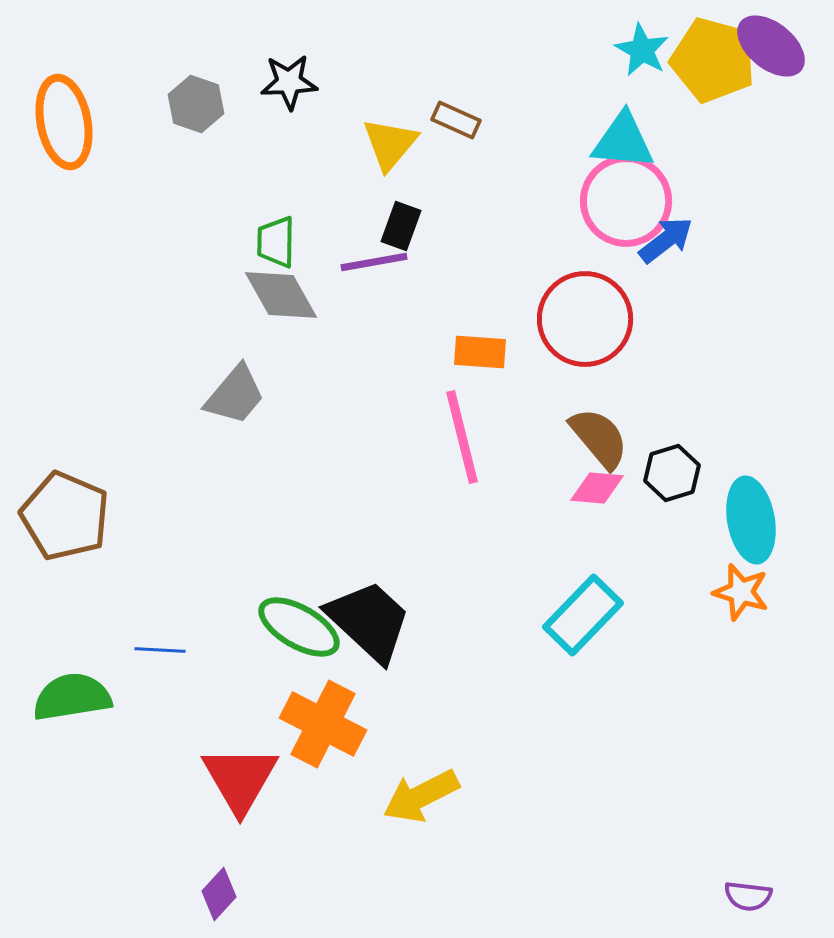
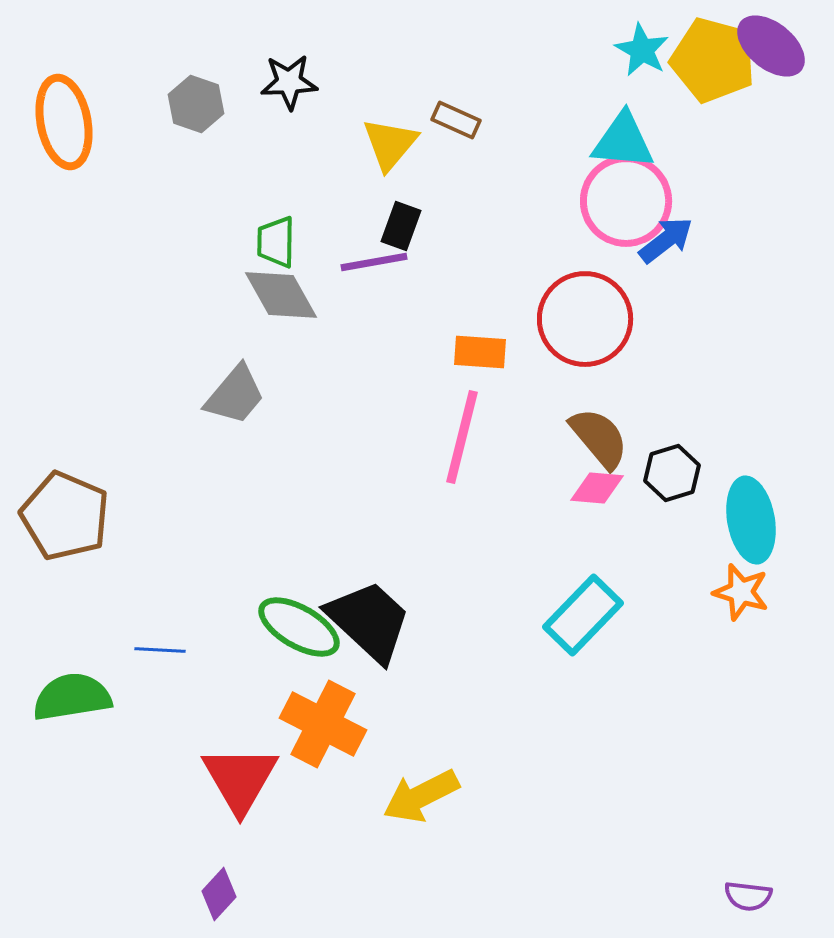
pink line: rotated 28 degrees clockwise
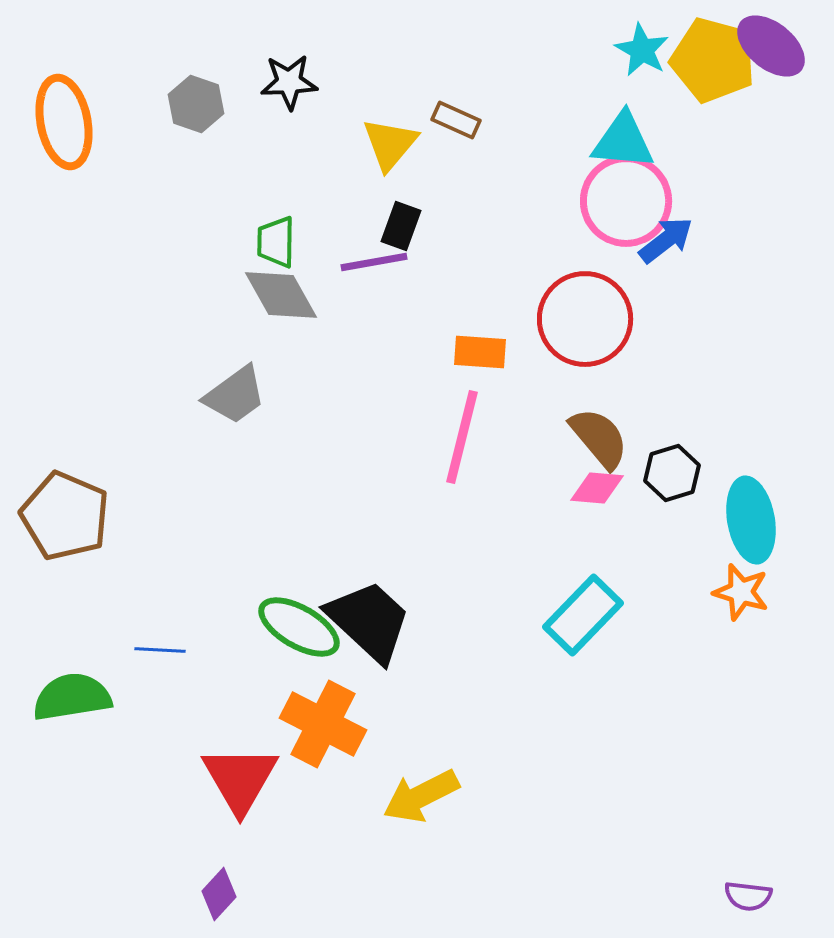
gray trapezoid: rotated 14 degrees clockwise
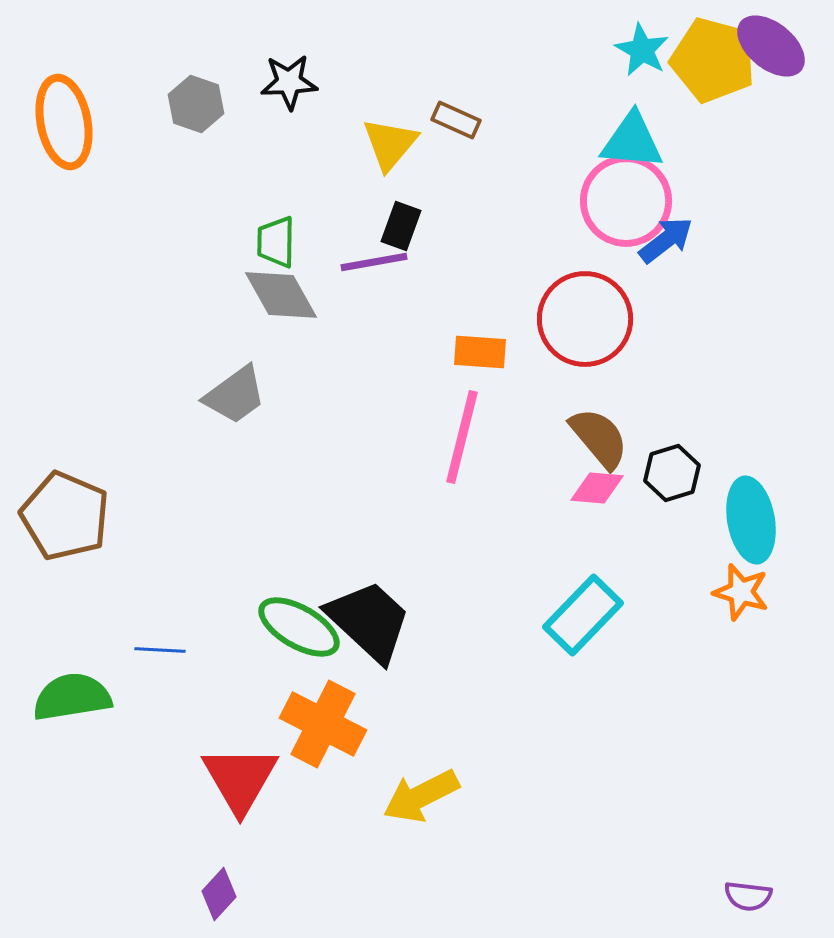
cyan triangle: moved 9 px right
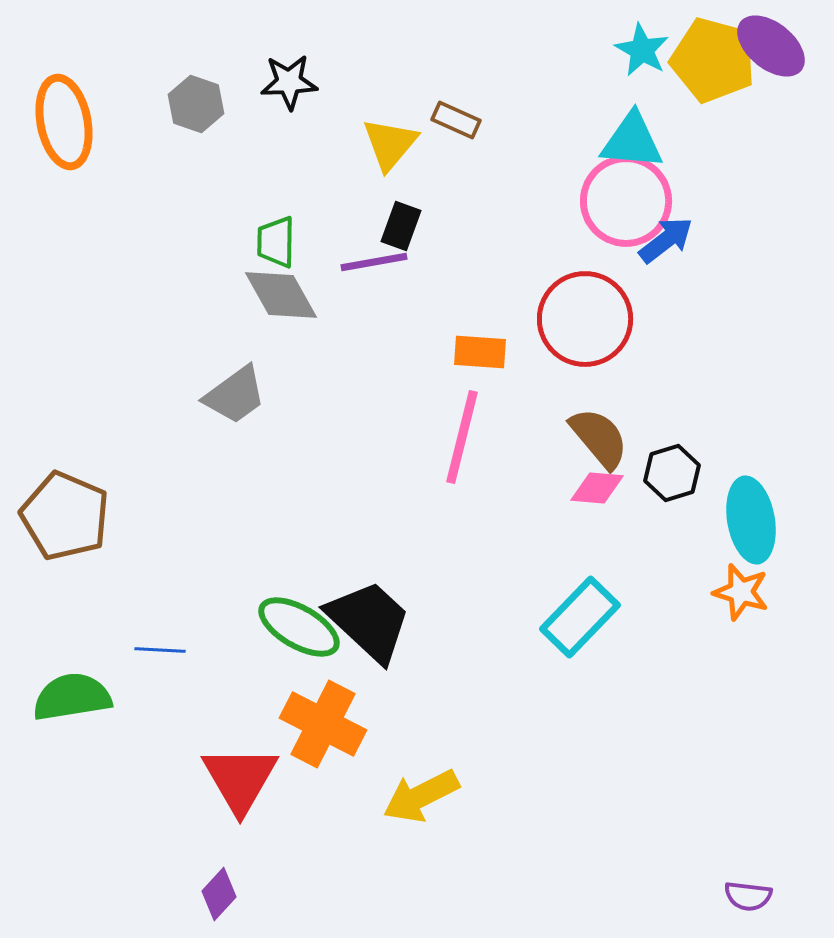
cyan rectangle: moved 3 px left, 2 px down
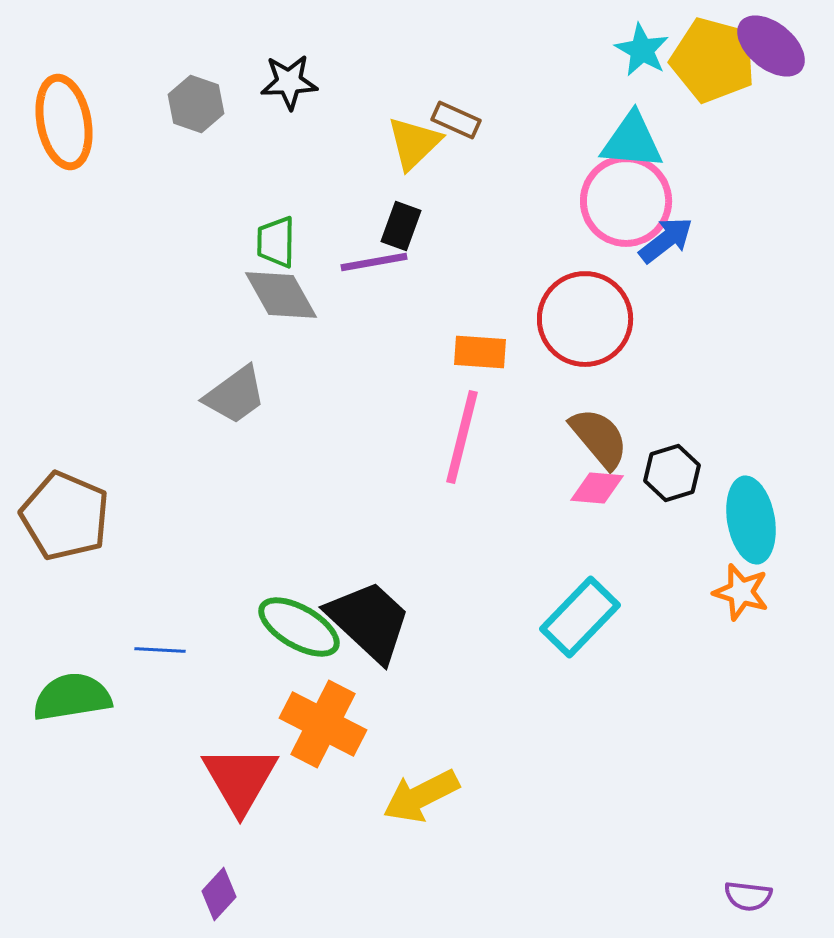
yellow triangle: moved 24 px right, 1 px up; rotated 6 degrees clockwise
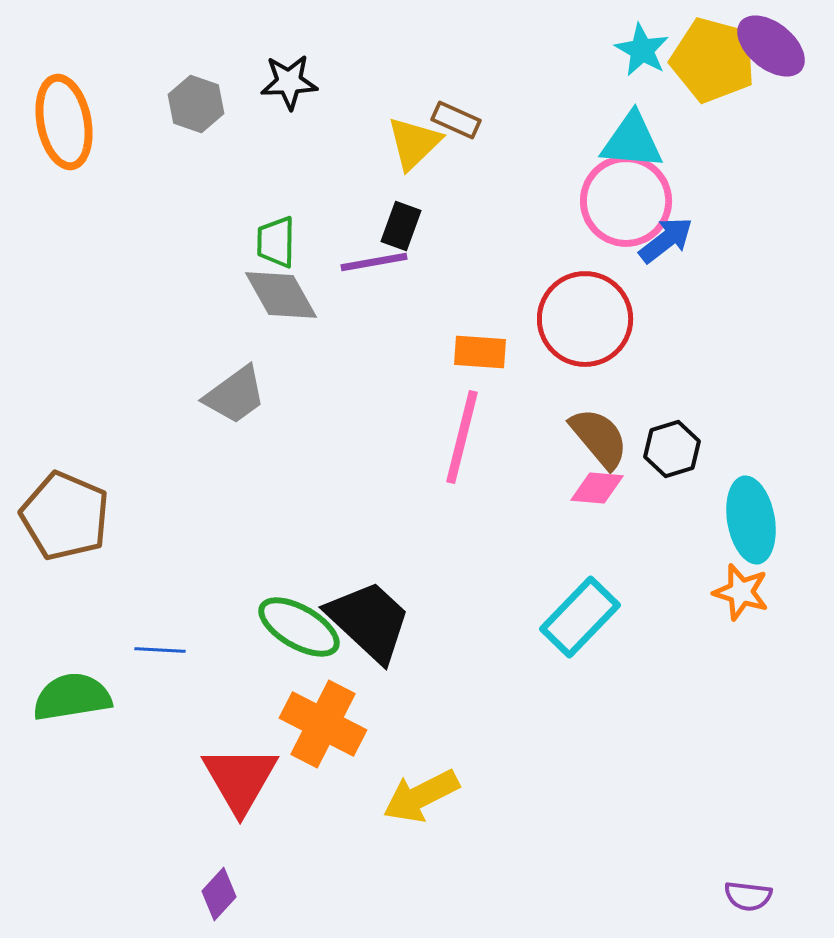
black hexagon: moved 24 px up
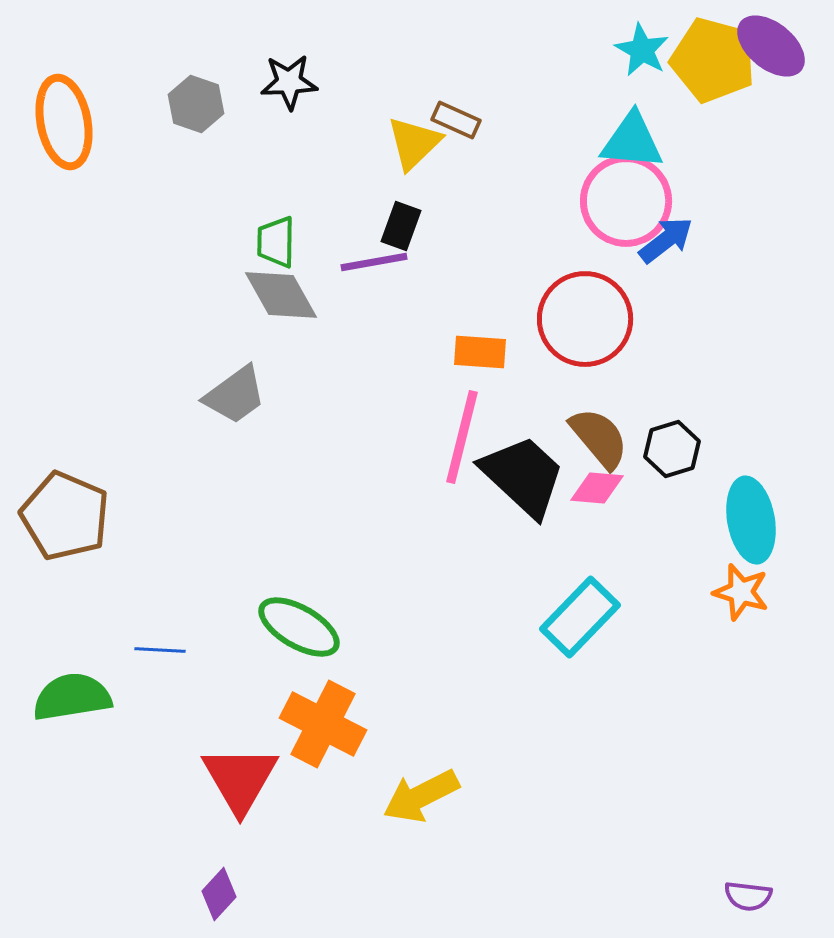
black trapezoid: moved 154 px right, 145 px up
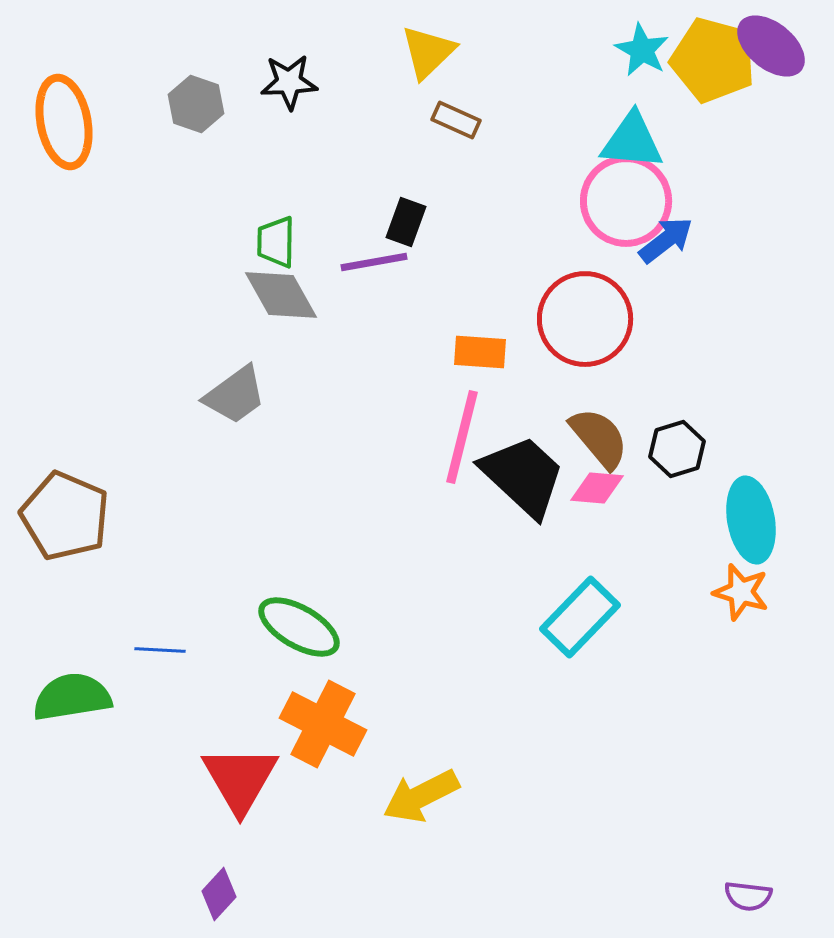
yellow triangle: moved 14 px right, 91 px up
black rectangle: moved 5 px right, 4 px up
black hexagon: moved 5 px right
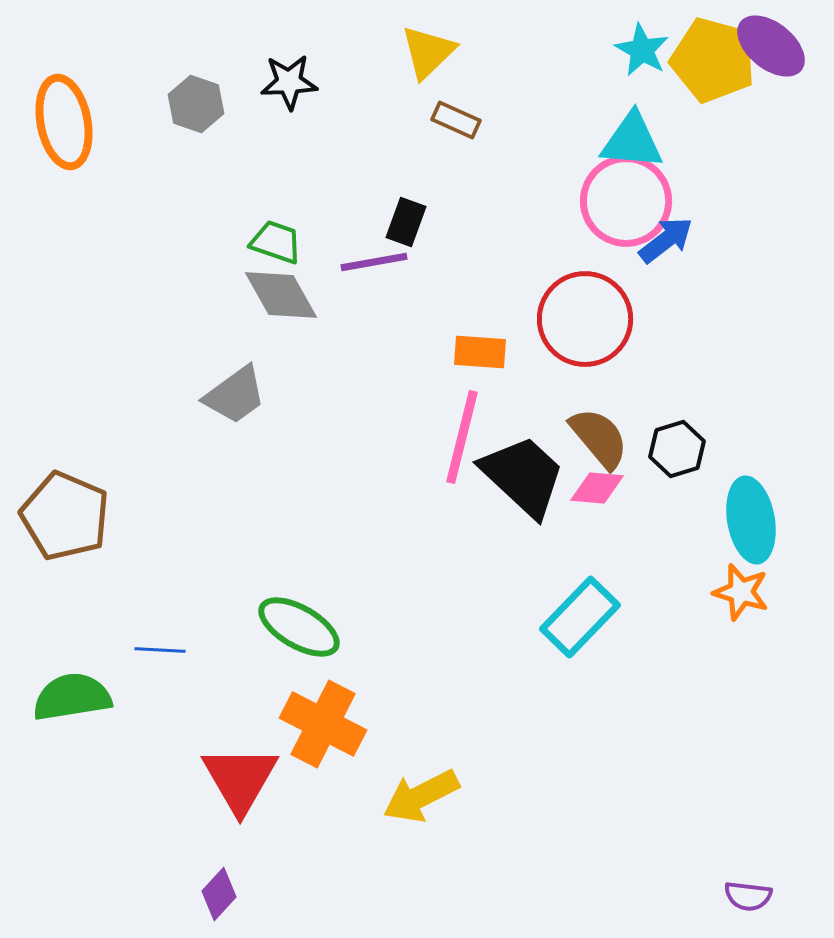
green trapezoid: rotated 108 degrees clockwise
